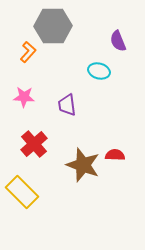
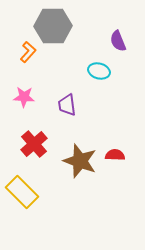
brown star: moved 3 px left, 4 px up
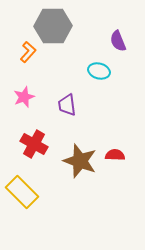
pink star: rotated 25 degrees counterclockwise
red cross: rotated 20 degrees counterclockwise
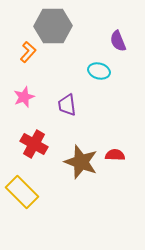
brown star: moved 1 px right, 1 px down
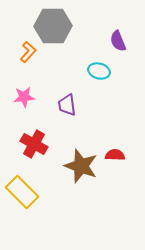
pink star: rotated 15 degrees clockwise
brown star: moved 4 px down
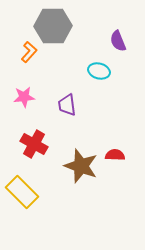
orange L-shape: moved 1 px right
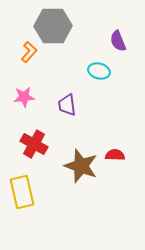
yellow rectangle: rotated 32 degrees clockwise
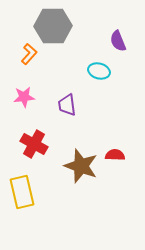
orange L-shape: moved 2 px down
